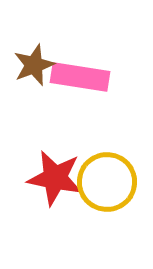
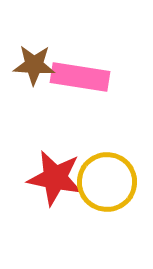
brown star: rotated 24 degrees clockwise
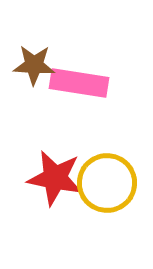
pink rectangle: moved 1 px left, 6 px down
yellow circle: moved 1 px down
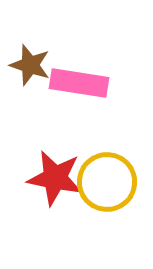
brown star: moved 4 px left; rotated 15 degrees clockwise
yellow circle: moved 1 px up
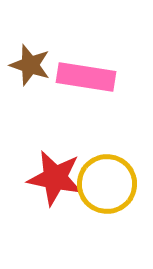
pink rectangle: moved 7 px right, 6 px up
yellow circle: moved 2 px down
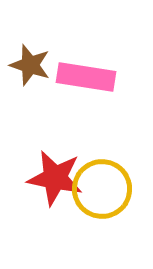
yellow circle: moved 5 px left, 5 px down
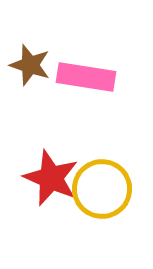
red star: moved 4 px left; rotated 12 degrees clockwise
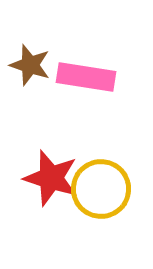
red star: rotated 6 degrees counterclockwise
yellow circle: moved 1 px left
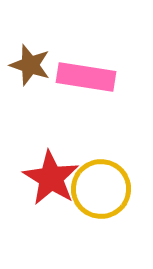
red star: rotated 14 degrees clockwise
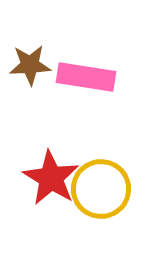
brown star: rotated 21 degrees counterclockwise
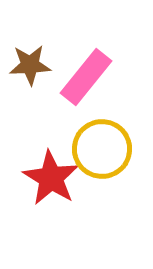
pink rectangle: rotated 60 degrees counterclockwise
yellow circle: moved 1 px right, 40 px up
